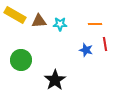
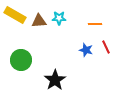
cyan star: moved 1 px left, 6 px up
red line: moved 1 px right, 3 px down; rotated 16 degrees counterclockwise
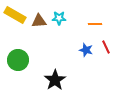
green circle: moved 3 px left
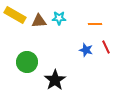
green circle: moved 9 px right, 2 px down
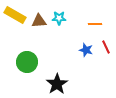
black star: moved 2 px right, 4 px down
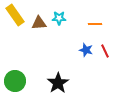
yellow rectangle: rotated 25 degrees clockwise
brown triangle: moved 2 px down
red line: moved 1 px left, 4 px down
green circle: moved 12 px left, 19 px down
black star: moved 1 px right, 1 px up
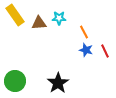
orange line: moved 11 px left, 8 px down; rotated 64 degrees clockwise
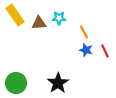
green circle: moved 1 px right, 2 px down
